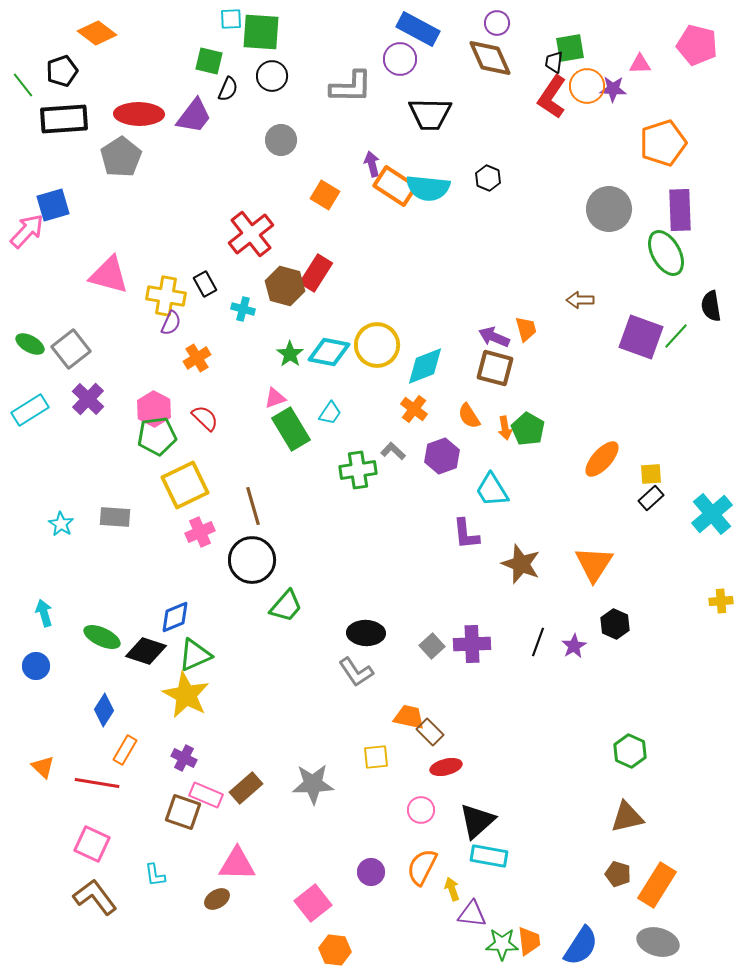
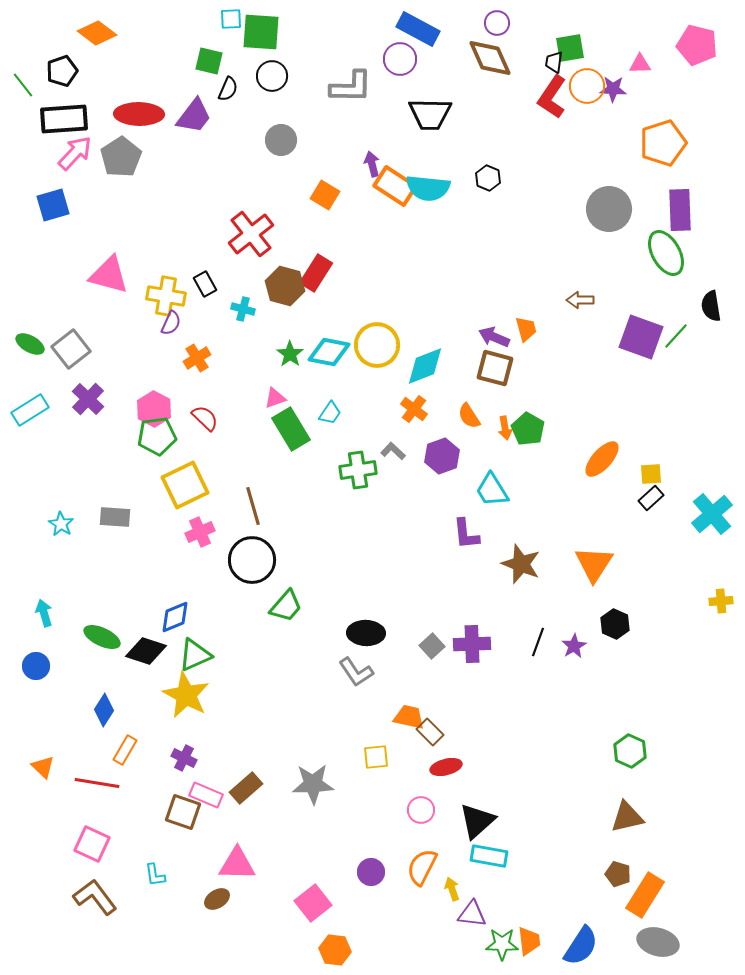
pink arrow at (27, 231): moved 48 px right, 78 px up
orange rectangle at (657, 885): moved 12 px left, 10 px down
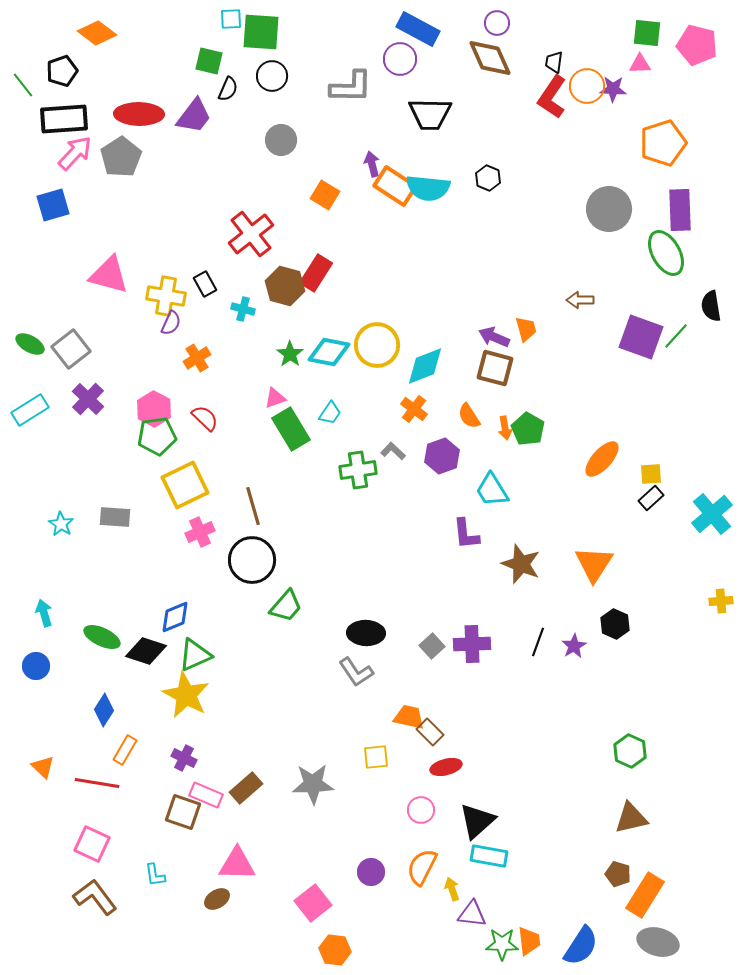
green square at (570, 48): moved 77 px right, 15 px up; rotated 16 degrees clockwise
brown triangle at (627, 817): moved 4 px right, 1 px down
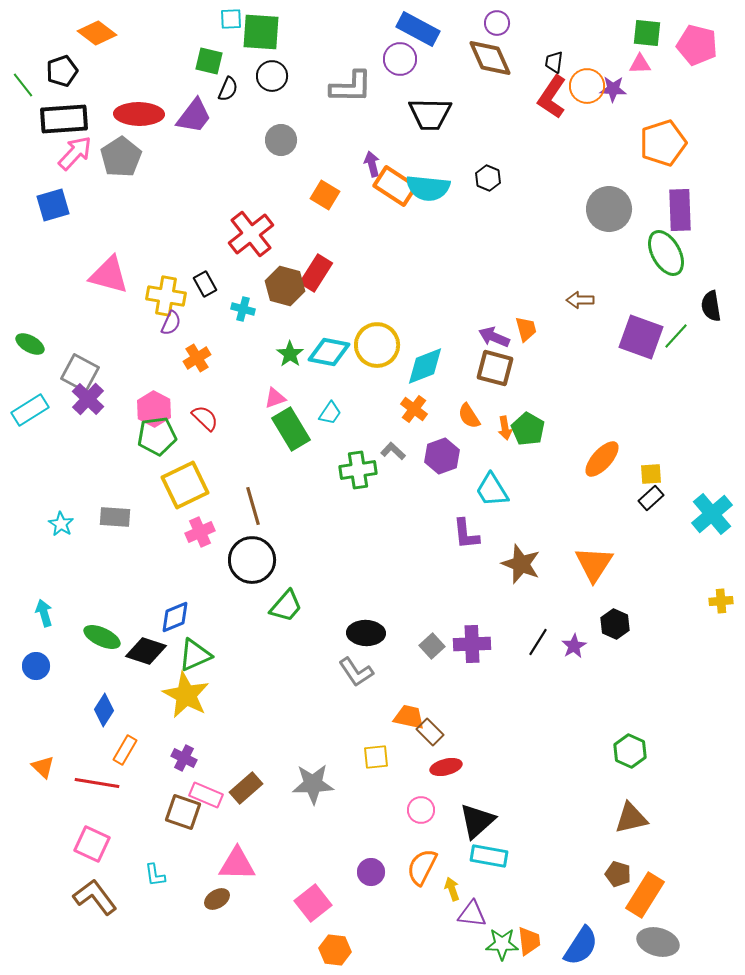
gray square at (71, 349): moved 9 px right, 24 px down; rotated 24 degrees counterclockwise
black line at (538, 642): rotated 12 degrees clockwise
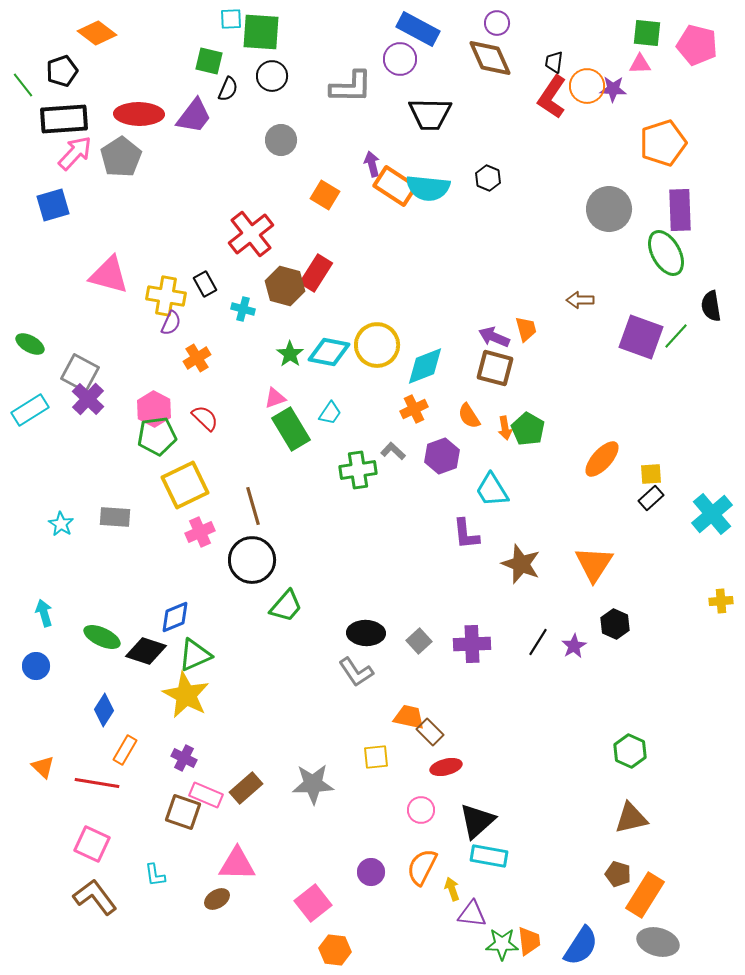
orange cross at (414, 409): rotated 28 degrees clockwise
gray square at (432, 646): moved 13 px left, 5 px up
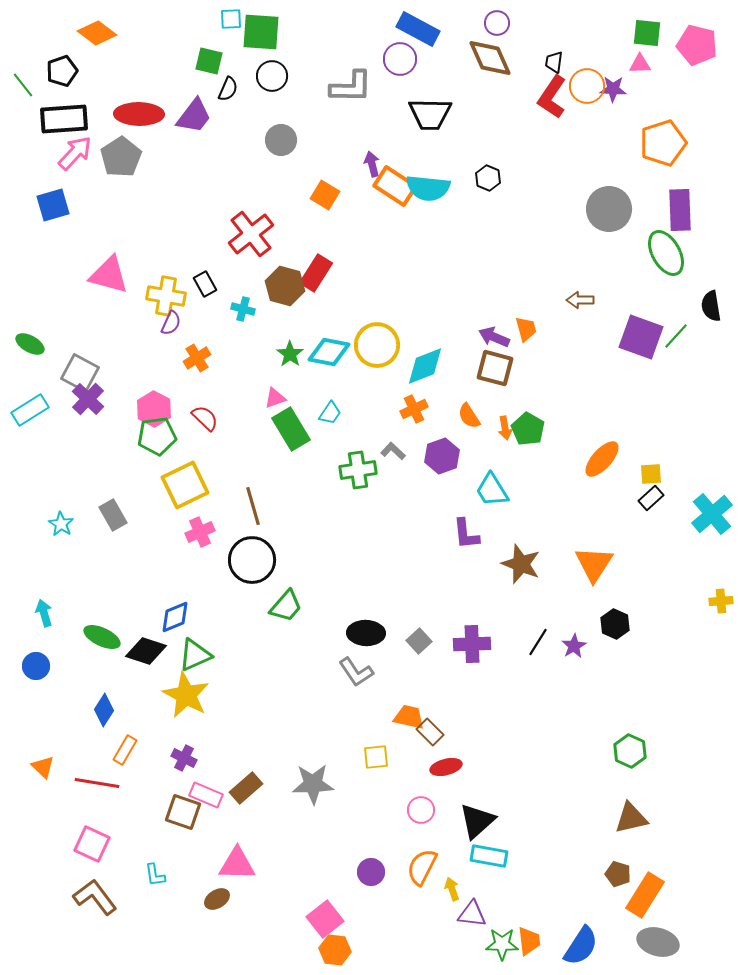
gray rectangle at (115, 517): moved 2 px left, 2 px up; rotated 56 degrees clockwise
pink square at (313, 903): moved 12 px right, 16 px down
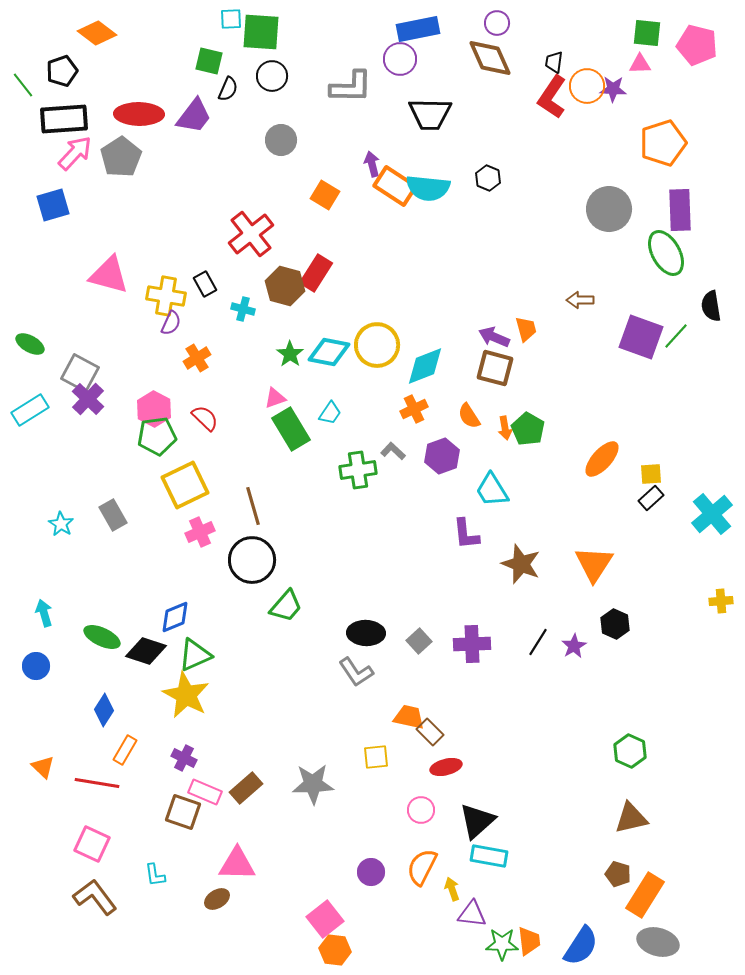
blue rectangle at (418, 29): rotated 39 degrees counterclockwise
pink rectangle at (206, 795): moved 1 px left, 3 px up
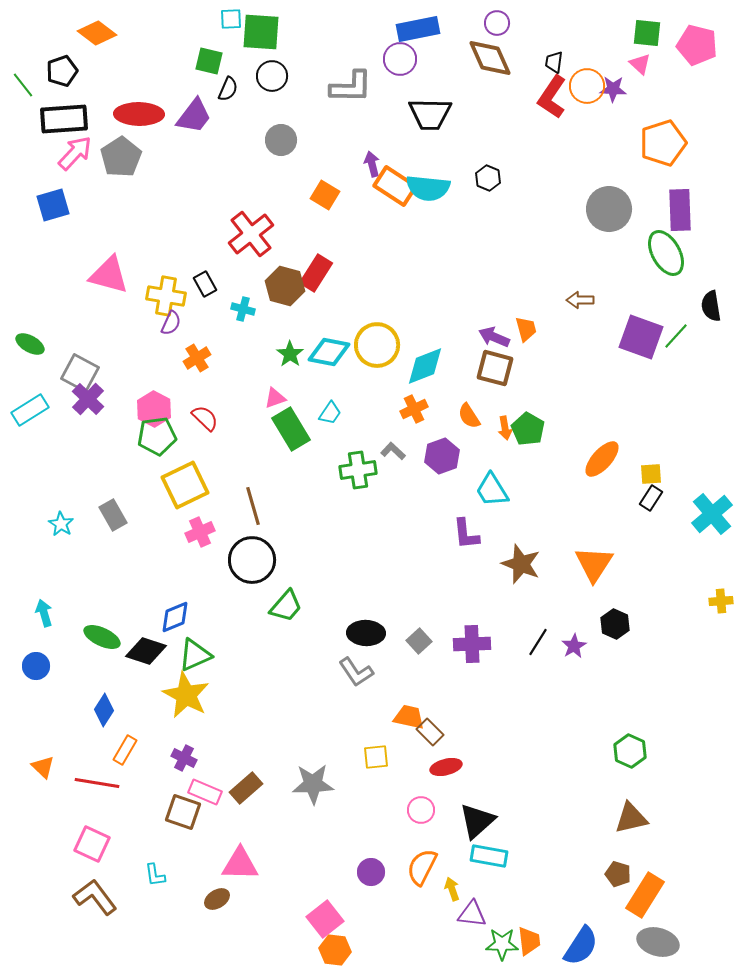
pink triangle at (640, 64): rotated 45 degrees clockwise
black rectangle at (651, 498): rotated 15 degrees counterclockwise
pink triangle at (237, 864): moved 3 px right
